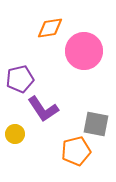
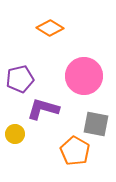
orange diamond: rotated 40 degrees clockwise
pink circle: moved 25 px down
purple L-shape: rotated 140 degrees clockwise
orange pentagon: moved 1 px left; rotated 28 degrees counterclockwise
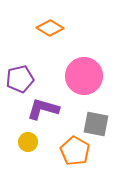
yellow circle: moved 13 px right, 8 px down
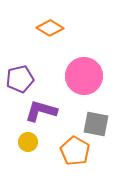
purple L-shape: moved 2 px left, 2 px down
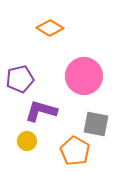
yellow circle: moved 1 px left, 1 px up
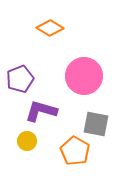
purple pentagon: rotated 8 degrees counterclockwise
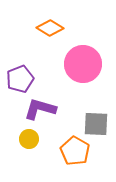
pink circle: moved 1 px left, 12 px up
purple L-shape: moved 1 px left, 2 px up
gray square: rotated 8 degrees counterclockwise
yellow circle: moved 2 px right, 2 px up
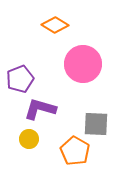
orange diamond: moved 5 px right, 3 px up
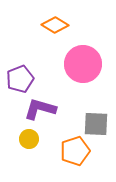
orange pentagon: rotated 24 degrees clockwise
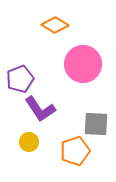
purple L-shape: rotated 140 degrees counterclockwise
yellow circle: moved 3 px down
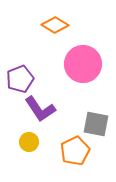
gray square: rotated 8 degrees clockwise
orange pentagon: rotated 8 degrees counterclockwise
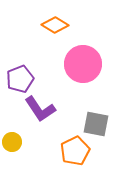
yellow circle: moved 17 px left
